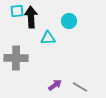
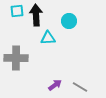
black arrow: moved 5 px right, 2 px up
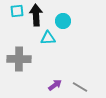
cyan circle: moved 6 px left
gray cross: moved 3 px right, 1 px down
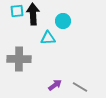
black arrow: moved 3 px left, 1 px up
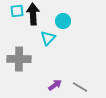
cyan triangle: rotated 42 degrees counterclockwise
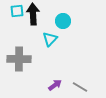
cyan triangle: moved 2 px right, 1 px down
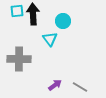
cyan triangle: rotated 21 degrees counterclockwise
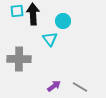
purple arrow: moved 1 px left, 1 px down
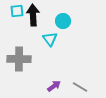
black arrow: moved 1 px down
